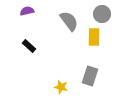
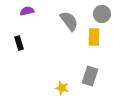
black rectangle: moved 10 px left, 3 px up; rotated 32 degrees clockwise
yellow star: moved 1 px right, 1 px down
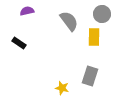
black rectangle: rotated 40 degrees counterclockwise
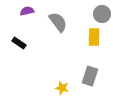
gray semicircle: moved 11 px left, 1 px down
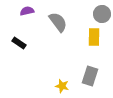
yellow star: moved 2 px up
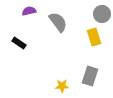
purple semicircle: moved 2 px right
yellow rectangle: rotated 18 degrees counterclockwise
yellow star: rotated 16 degrees counterclockwise
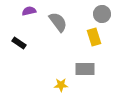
gray rectangle: moved 5 px left, 7 px up; rotated 72 degrees clockwise
yellow star: moved 1 px left, 1 px up
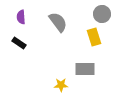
purple semicircle: moved 8 px left, 6 px down; rotated 80 degrees counterclockwise
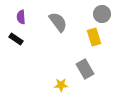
black rectangle: moved 3 px left, 4 px up
gray rectangle: rotated 60 degrees clockwise
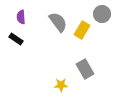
yellow rectangle: moved 12 px left, 7 px up; rotated 48 degrees clockwise
